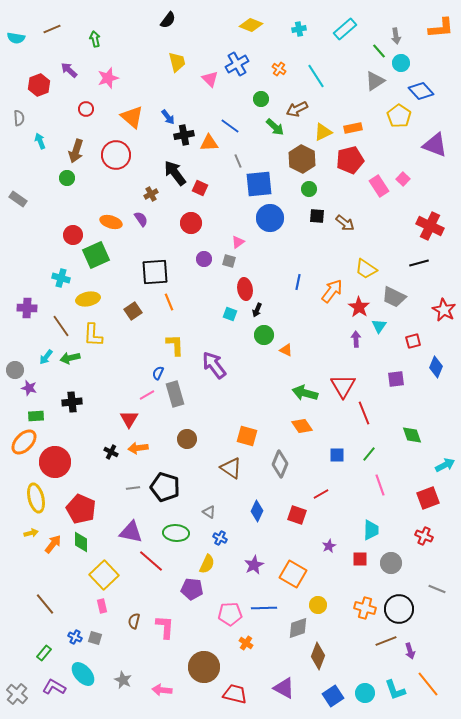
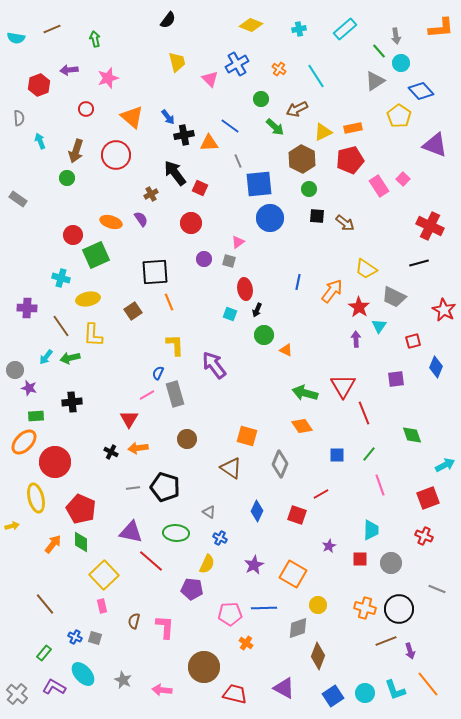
purple arrow at (69, 70): rotated 48 degrees counterclockwise
yellow arrow at (31, 533): moved 19 px left, 7 px up
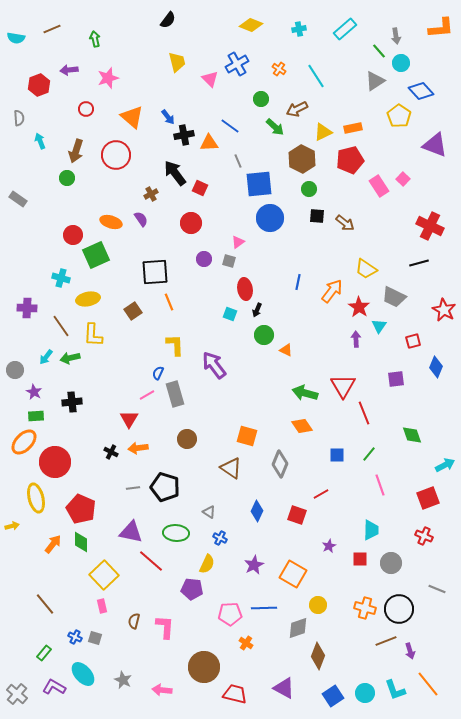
purple star at (29, 388): moved 5 px right, 4 px down; rotated 14 degrees clockwise
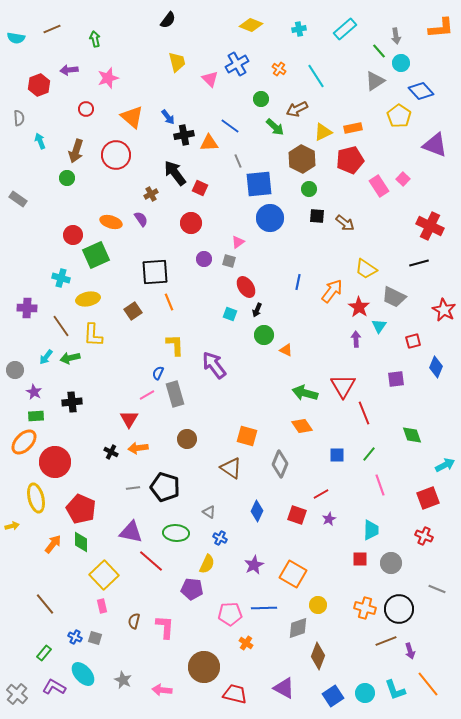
red ellipse at (245, 289): moved 1 px right, 2 px up; rotated 25 degrees counterclockwise
purple star at (329, 546): moved 27 px up
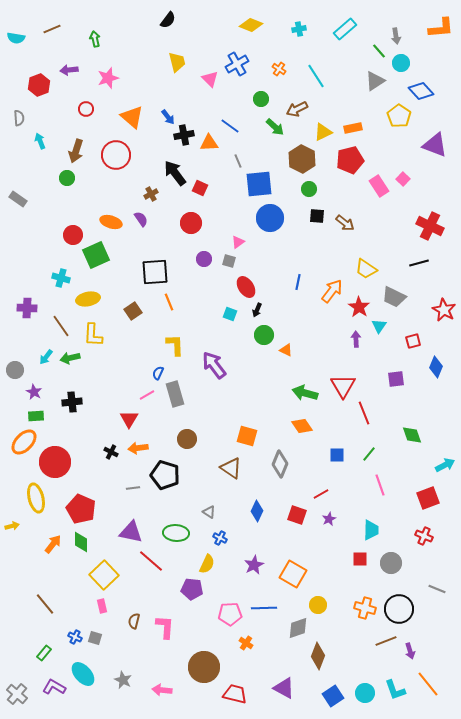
black pentagon at (165, 487): moved 12 px up
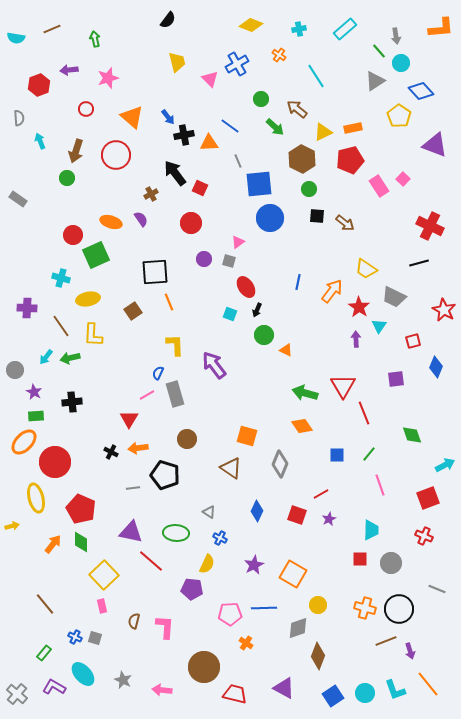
orange cross at (279, 69): moved 14 px up
brown arrow at (297, 109): rotated 65 degrees clockwise
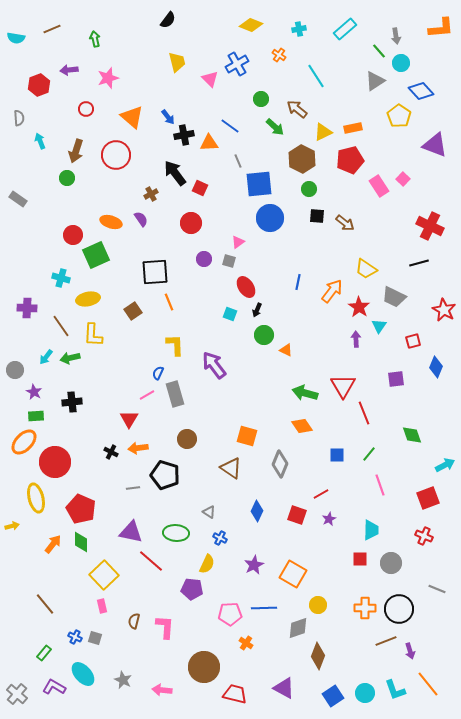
orange cross at (365, 608): rotated 15 degrees counterclockwise
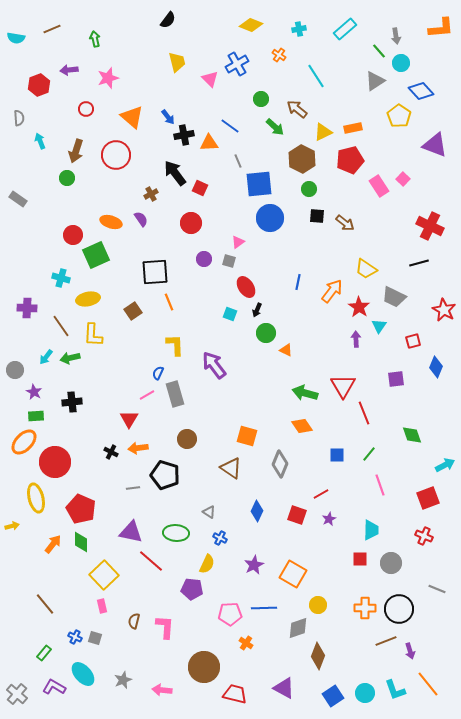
green circle at (264, 335): moved 2 px right, 2 px up
gray star at (123, 680): rotated 24 degrees clockwise
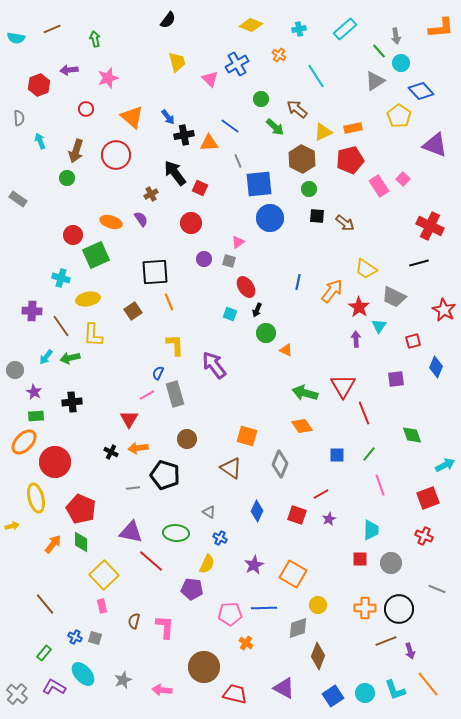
purple cross at (27, 308): moved 5 px right, 3 px down
